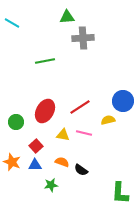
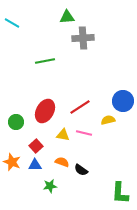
green star: moved 1 px left, 1 px down
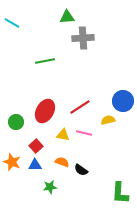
green star: moved 1 px down
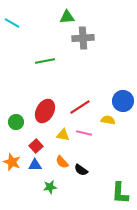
yellow semicircle: rotated 24 degrees clockwise
orange semicircle: rotated 152 degrees counterclockwise
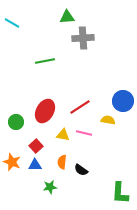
orange semicircle: rotated 48 degrees clockwise
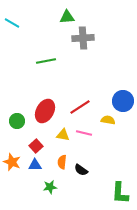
green line: moved 1 px right
green circle: moved 1 px right, 1 px up
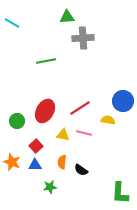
red line: moved 1 px down
